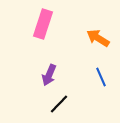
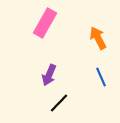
pink rectangle: moved 2 px right, 1 px up; rotated 12 degrees clockwise
orange arrow: rotated 30 degrees clockwise
black line: moved 1 px up
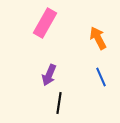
black line: rotated 35 degrees counterclockwise
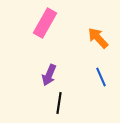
orange arrow: rotated 15 degrees counterclockwise
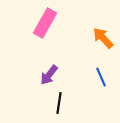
orange arrow: moved 5 px right
purple arrow: rotated 15 degrees clockwise
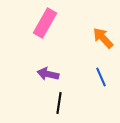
purple arrow: moved 1 px left, 1 px up; rotated 65 degrees clockwise
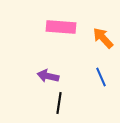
pink rectangle: moved 16 px right, 4 px down; rotated 64 degrees clockwise
purple arrow: moved 2 px down
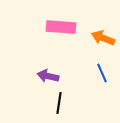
orange arrow: rotated 25 degrees counterclockwise
blue line: moved 1 px right, 4 px up
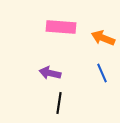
purple arrow: moved 2 px right, 3 px up
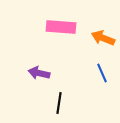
purple arrow: moved 11 px left
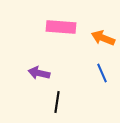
black line: moved 2 px left, 1 px up
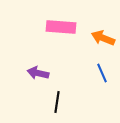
purple arrow: moved 1 px left
